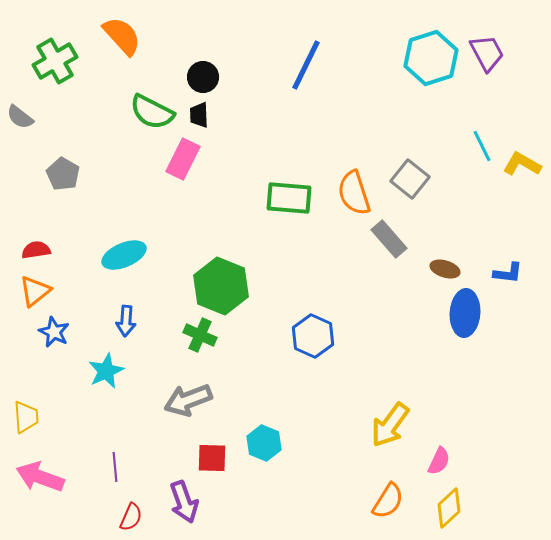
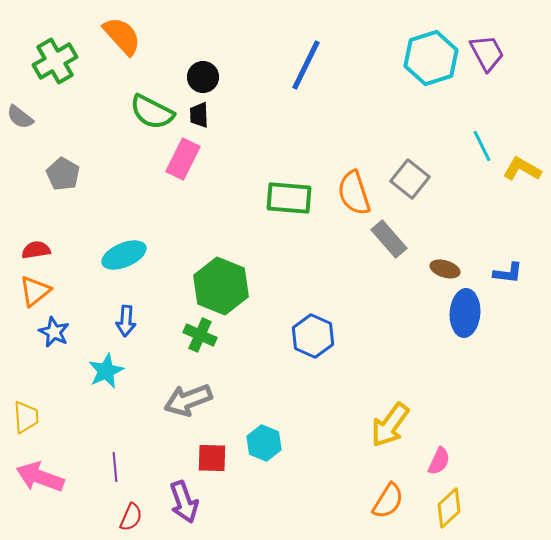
yellow L-shape at (522, 164): moved 5 px down
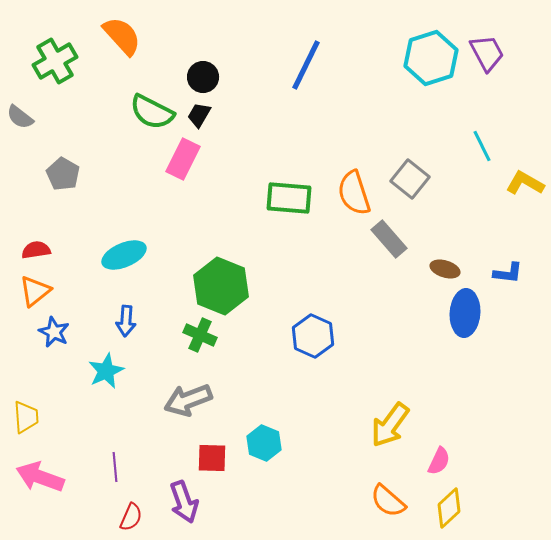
black trapezoid at (199, 115): rotated 32 degrees clockwise
yellow L-shape at (522, 169): moved 3 px right, 14 px down
orange semicircle at (388, 501): rotated 99 degrees clockwise
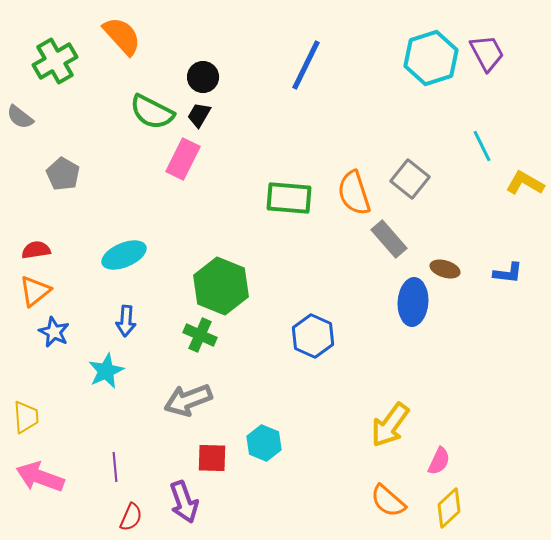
blue ellipse at (465, 313): moved 52 px left, 11 px up
